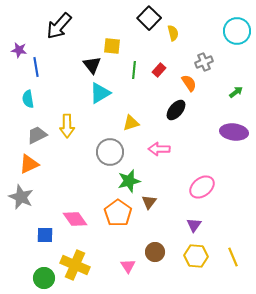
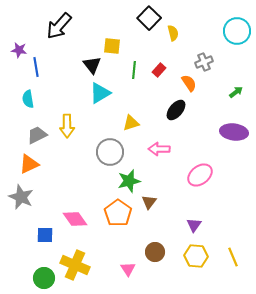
pink ellipse: moved 2 px left, 12 px up
pink triangle: moved 3 px down
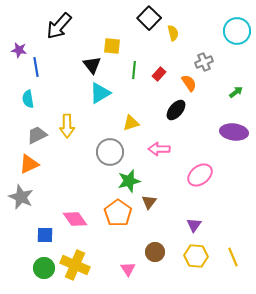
red rectangle: moved 4 px down
green circle: moved 10 px up
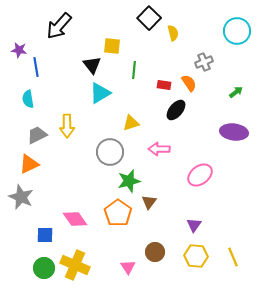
red rectangle: moved 5 px right, 11 px down; rotated 56 degrees clockwise
pink triangle: moved 2 px up
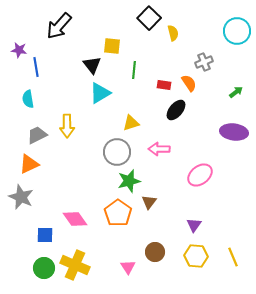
gray circle: moved 7 px right
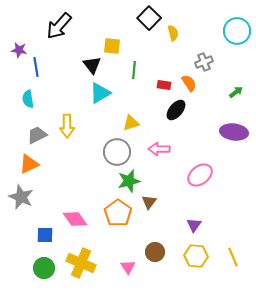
yellow cross: moved 6 px right, 2 px up
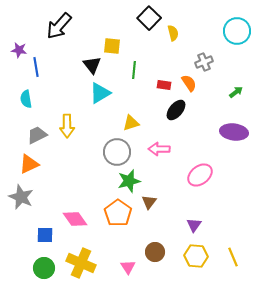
cyan semicircle: moved 2 px left
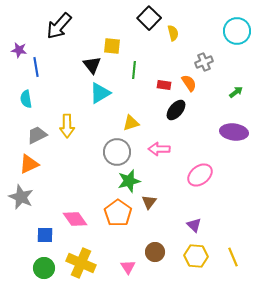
purple triangle: rotated 21 degrees counterclockwise
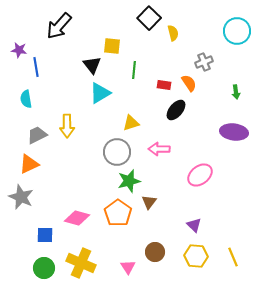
green arrow: rotated 120 degrees clockwise
pink diamond: moved 2 px right, 1 px up; rotated 40 degrees counterclockwise
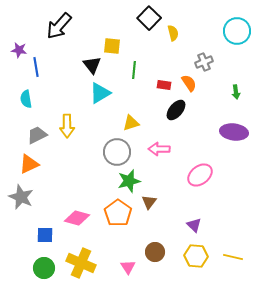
yellow line: rotated 54 degrees counterclockwise
